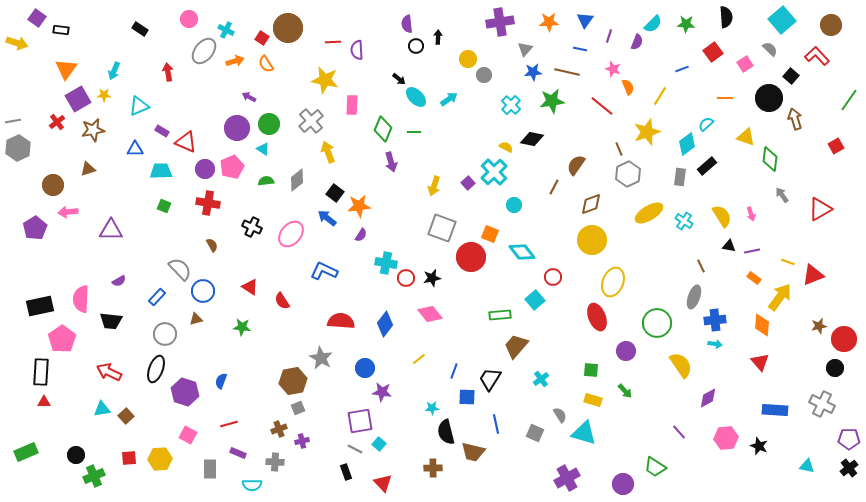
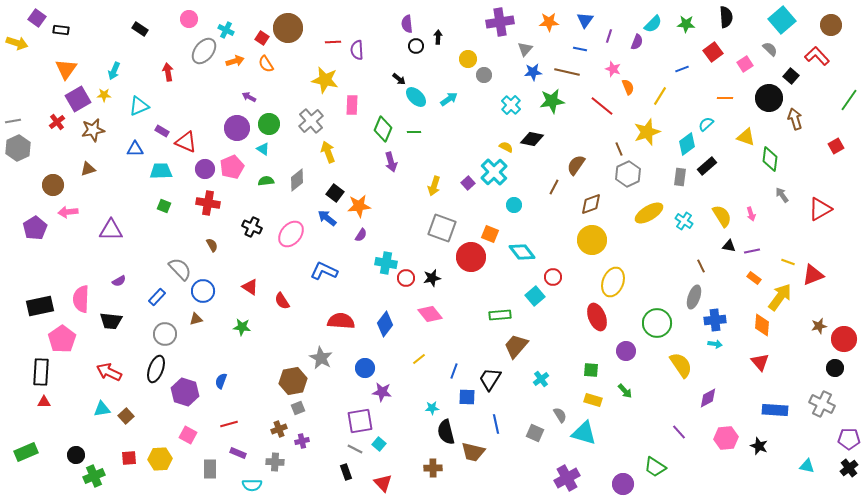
cyan square at (535, 300): moved 4 px up
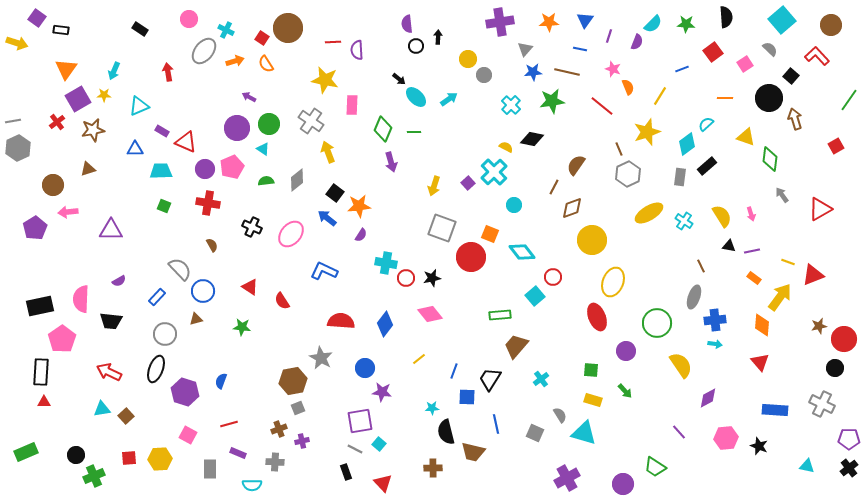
gray cross at (311, 121): rotated 15 degrees counterclockwise
brown diamond at (591, 204): moved 19 px left, 4 px down
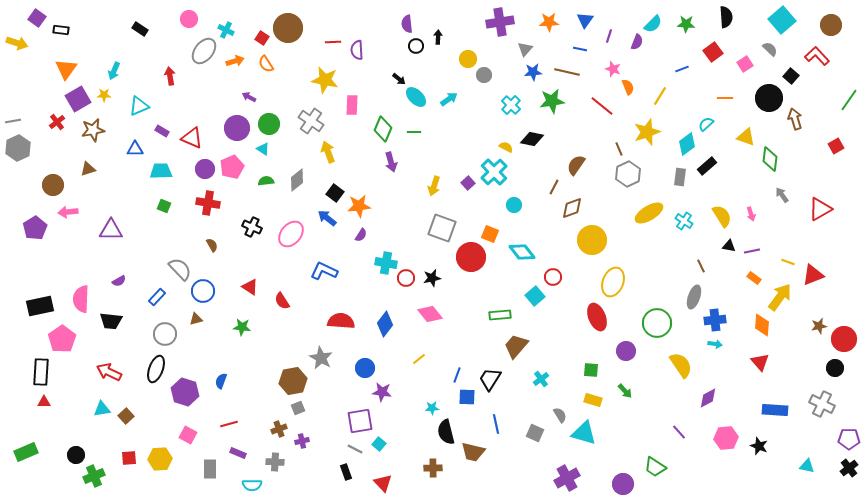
red arrow at (168, 72): moved 2 px right, 4 px down
red triangle at (186, 142): moved 6 px right, 4 px up
blue line at (454, 371): moved 3 px right, 4 px down
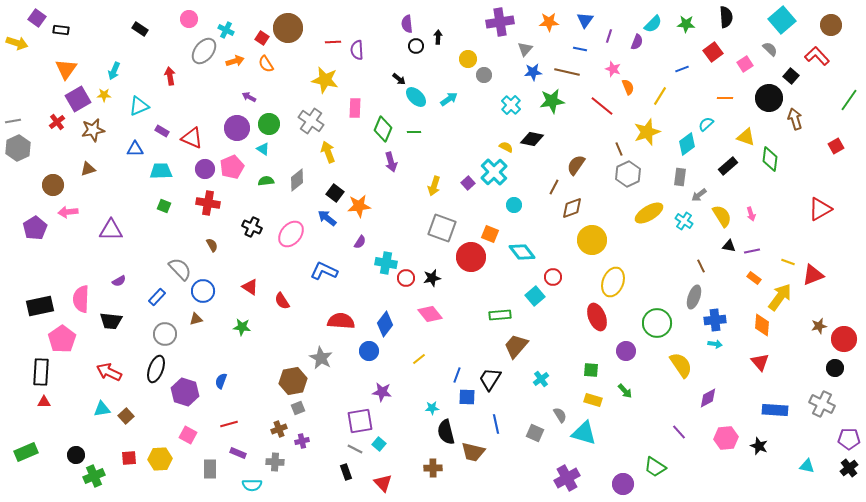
pink rectangle at (352, 105): moved 3 px right, 3 px down
black rectangle at (707, 166): moved 21 px right
gray arrow at (782, 195): moved 83 px left; rotated 91 degrees counterclockwise
purple semicircle at (361, 235): moved 1 px left, 7 px down
blue circle at (365, 368): moved 4 px right, 17 px up
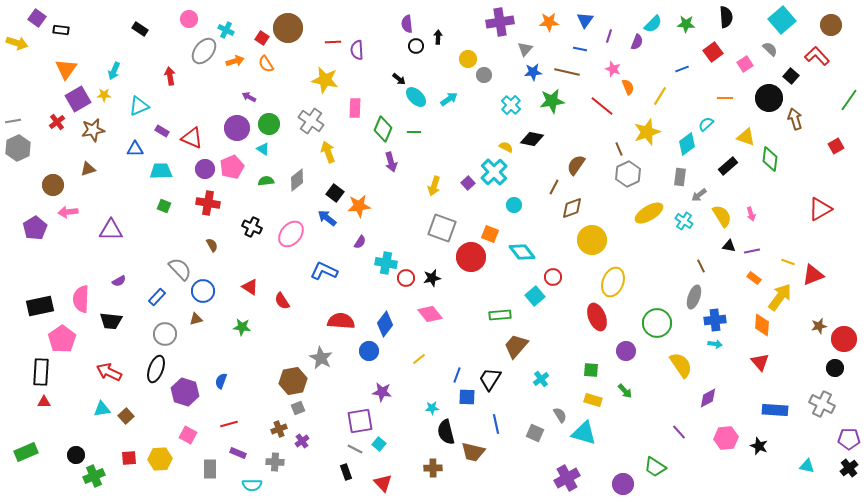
purple cross at (302, 441): rotated 24 degrees counterclockwise
